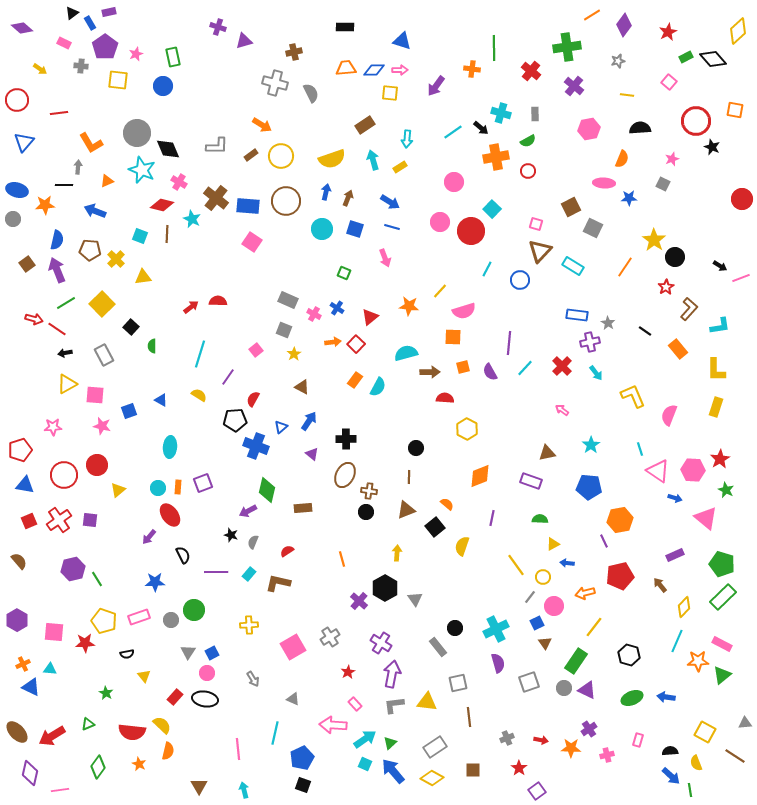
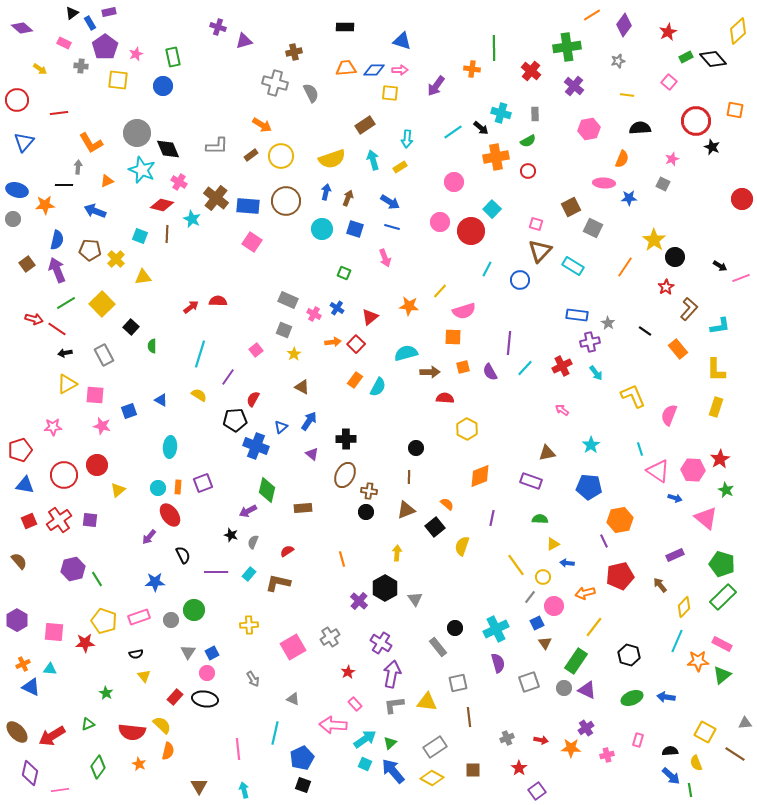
red cross at (562, 366): rotated 18 degrees clockwise
black semicircle at (127, 654): moved 9 px right
purple cross at (589, 729): moved 3 px left, 1 px up
brown line at (735, 756): moved 2 px up
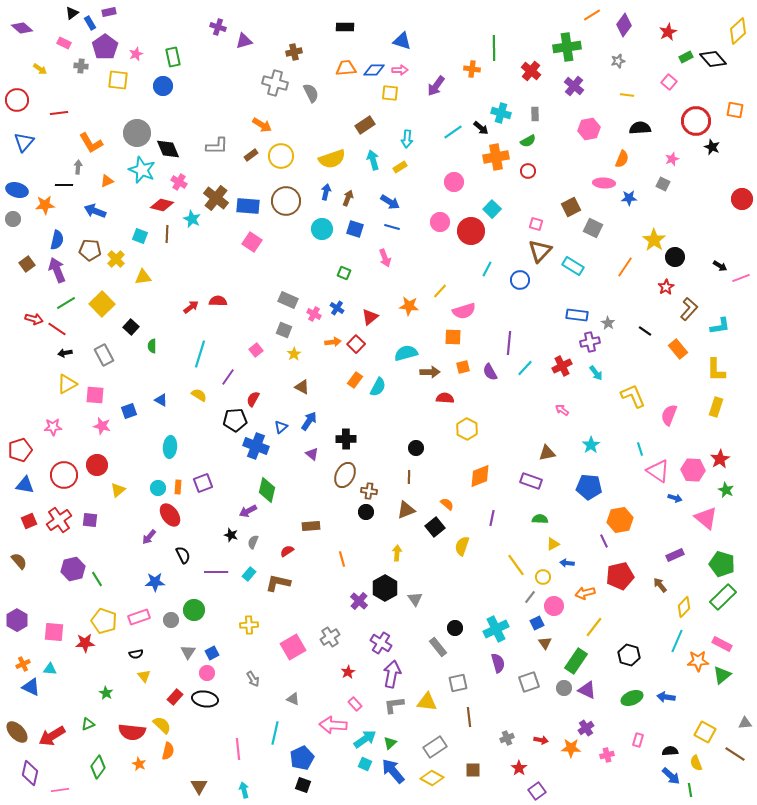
brown rectangle at (303, 508): moved 8 px right, 18 px down
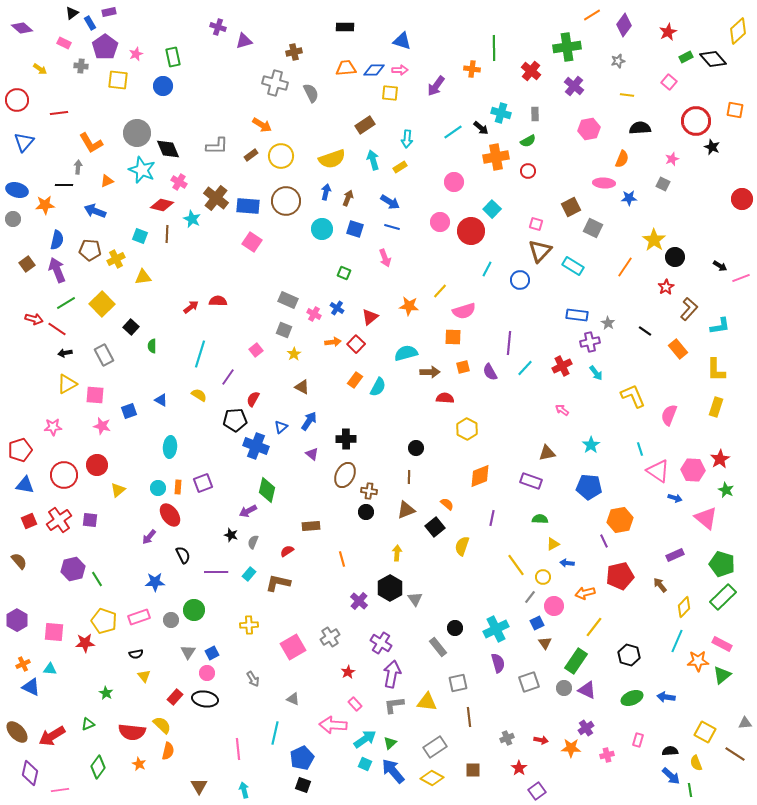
yellow cross at (116, 259): rotated 18 degrees clockwise
black hexagon at (385, 588): moved 5 px right
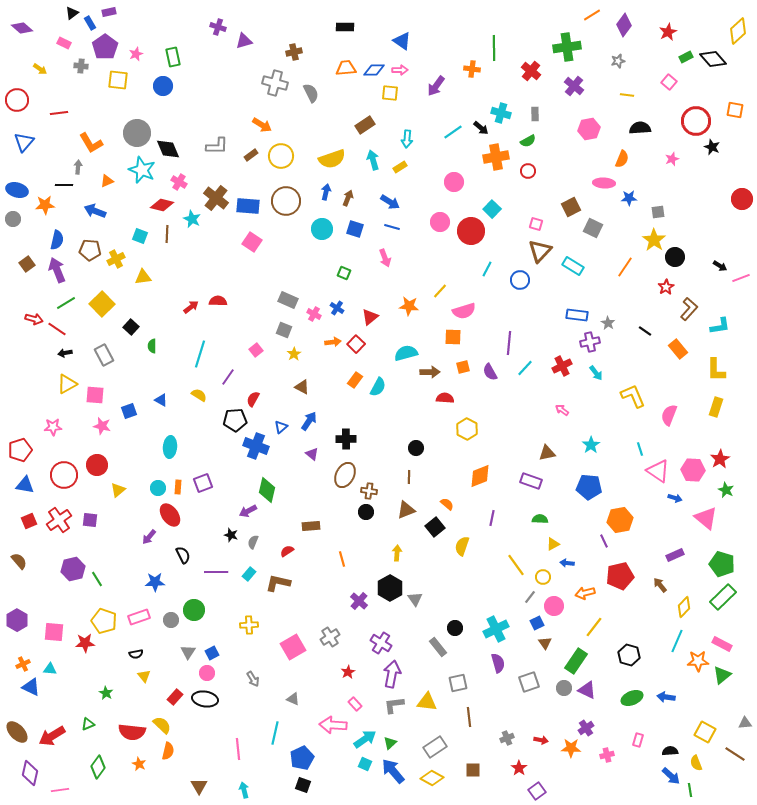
blue triangle at (402, 41): rotated 18 degrees clockwise
gray square at (663, 184): moved 5 px left, 28 px down; rotated 32 degrees counterclockwise
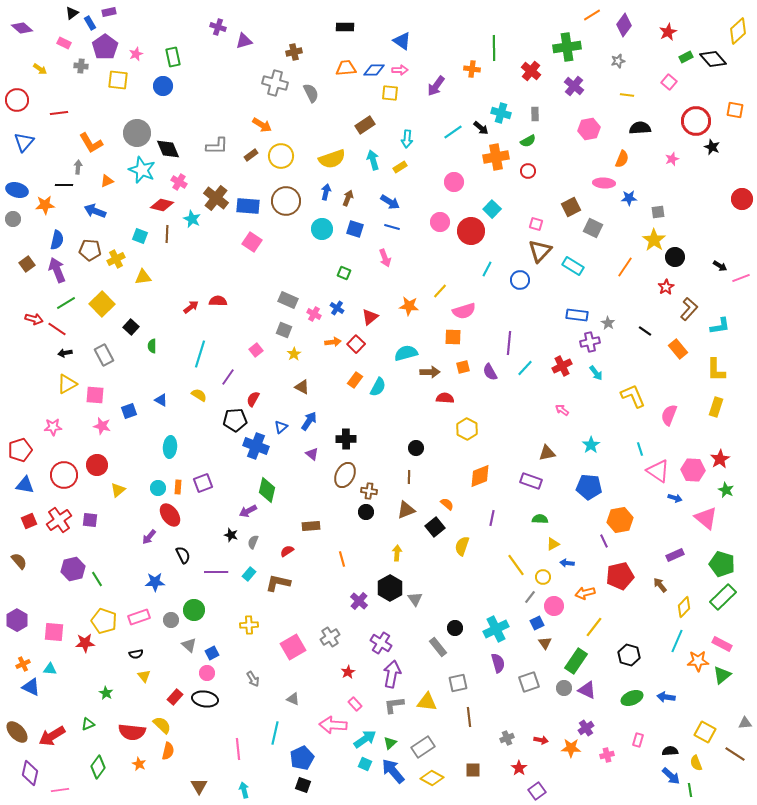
gray triangle at (188, 652): moved 1 px right, 7 px up; rotated 21 degrees counterclockwise
gray rectangle at (435, 747): moved 12 px left
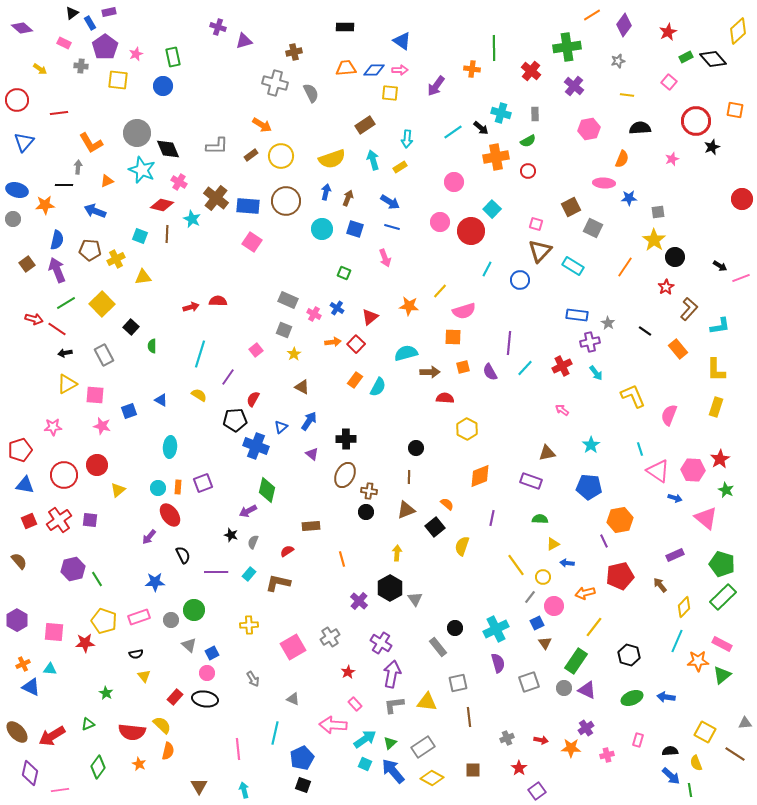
black star at (712, 147): rotated 28 degrees clockwise
red arrow at (191, 307): rotated 21 degrees clockwise
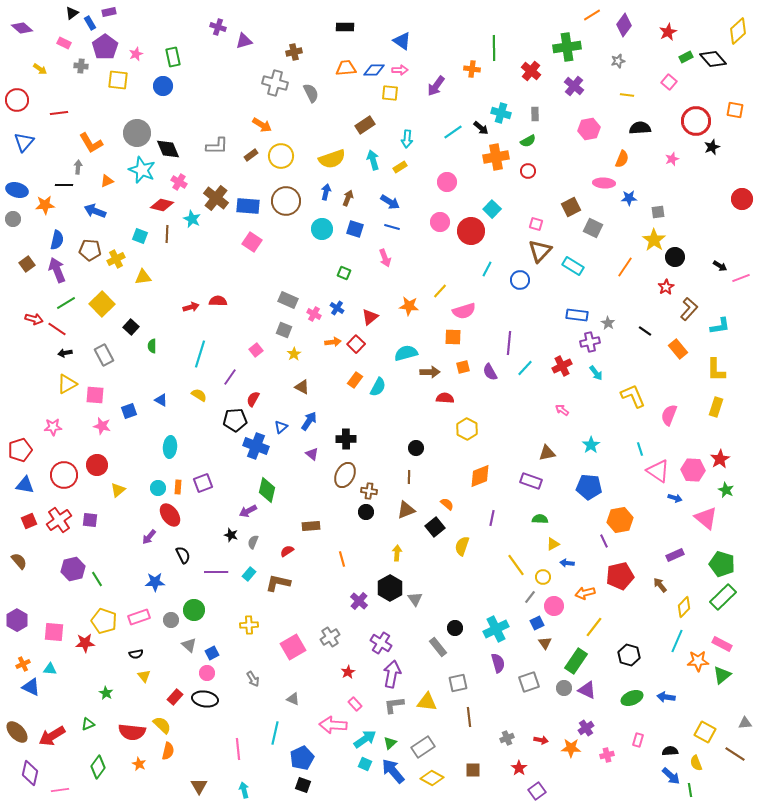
pink circle at (454, 182): moved 7 px left
purple line at (228, 377): moved 2 px right
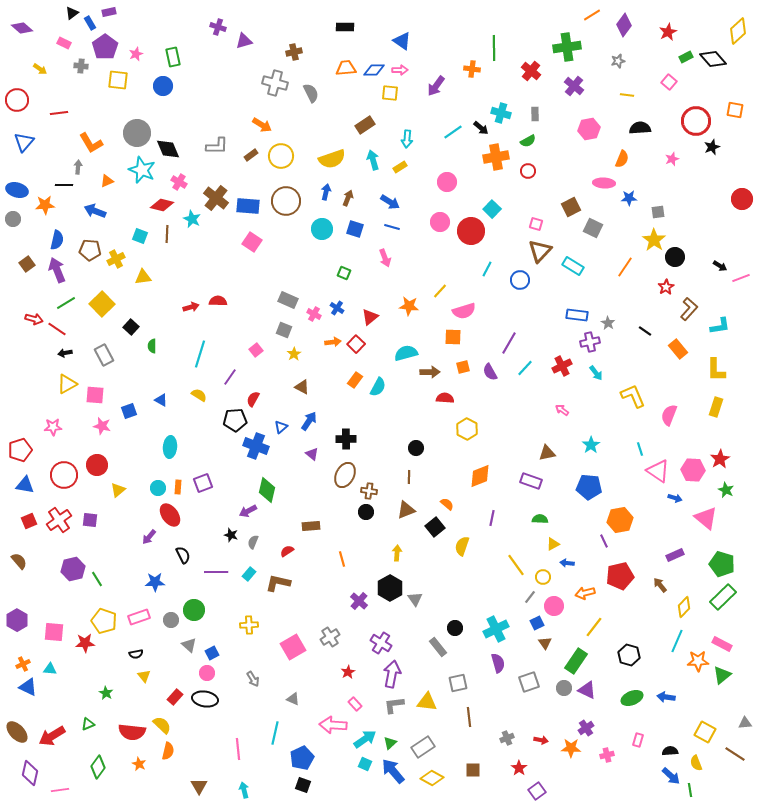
purple line at (509, 343): rotated 25 degrees clockwise
blue triangle at (31, 687): moved 3 px left
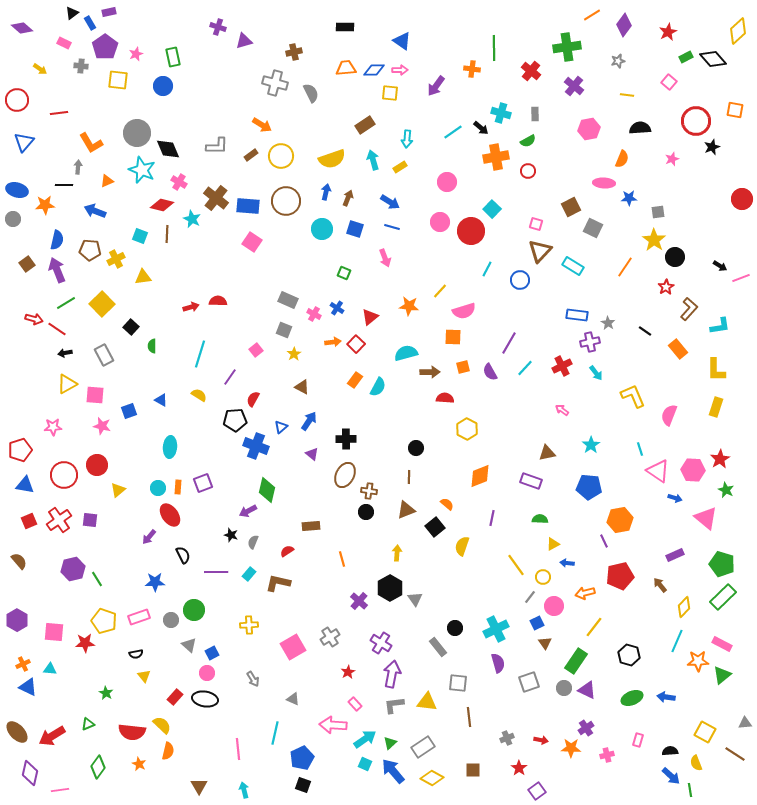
gray square at (458, 683): rotated 18 degrees clockwise
